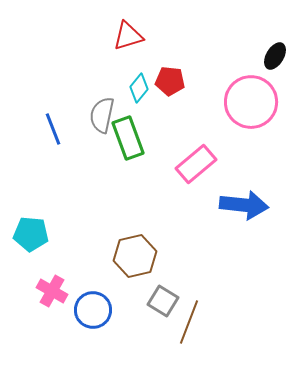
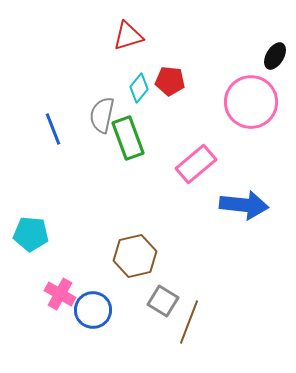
pink cross: moved 8 px right, 3 px down
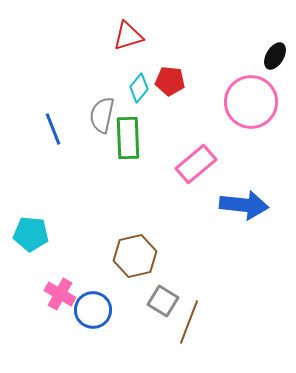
green rectangle: rotated 18 degrees clockwise
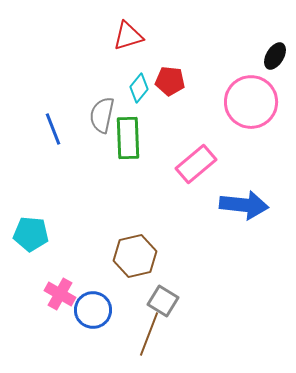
brown line: moved 40 px left, 12 px down
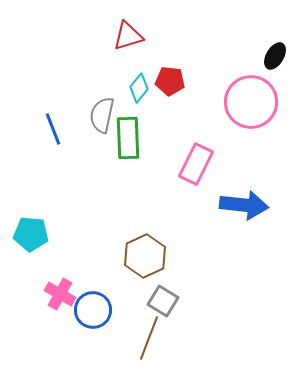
pink rectangle: rotated 24 degrees counterclockwise
brown hexagon: moved 10 px right; rotated 12 degrees counterclockwise
brown line: moved 4 px down
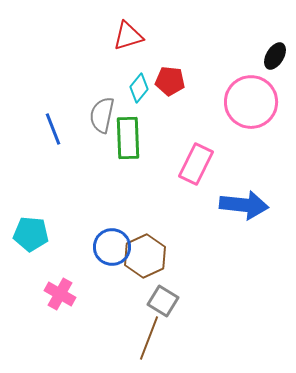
blue circle: moved 19 px right, 63 px up
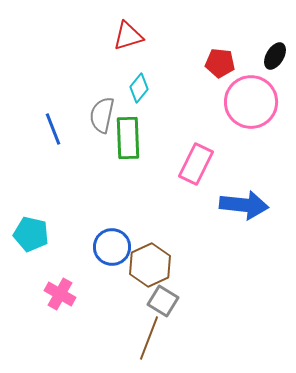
red pentagon: moved 50 px right, 18 px up
cyan pentagon: rotated 8 degrees clockwise
brown hexagon: moved 5 px right, 9 px down
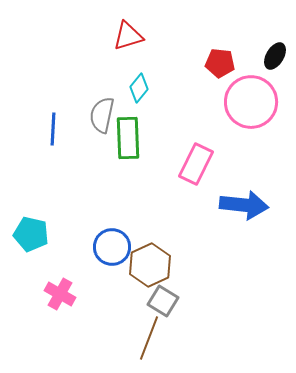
blue line: rotated 24 degrees clockwise
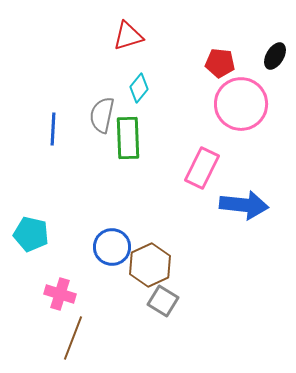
pink circle: moved 10 px left, 2 px down
pink rectangle: moved 6 px right, 4 px down
pink cross: rotated 12 degrees counterclockwise
brown line: moved 76 px left
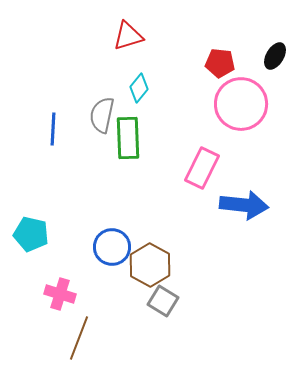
brown hexagon: rotated 6 degrees counterclockwise
brown line: moved 6 px right
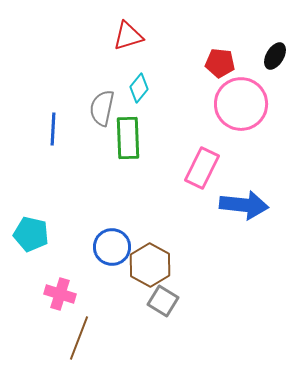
gray semicircle: moved 7 px up
